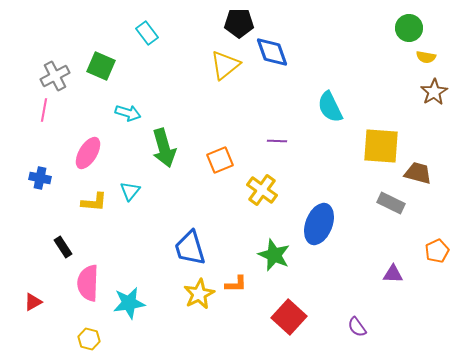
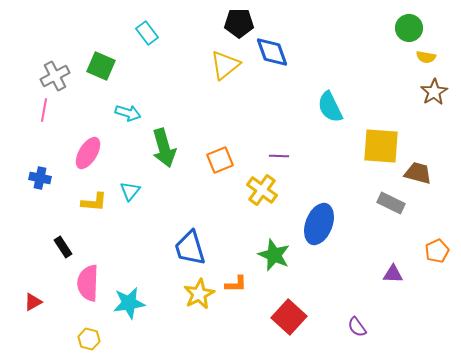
purple line: moved 2 px right, 15 px down
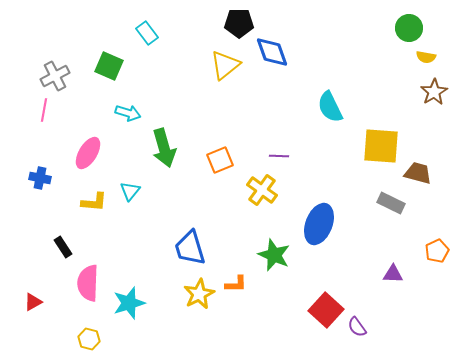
green square: moved 8 px right
cyan star: rotated 8 degrees counterclockwise
red square: moved 37 px right, 7 px up
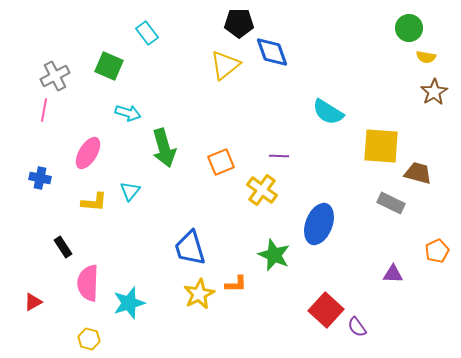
cyan semicircle: moved 2 px left, 5 px down; rotated 32 degrees counterclockwise
orange square: moved 1 px right, 2 px down
